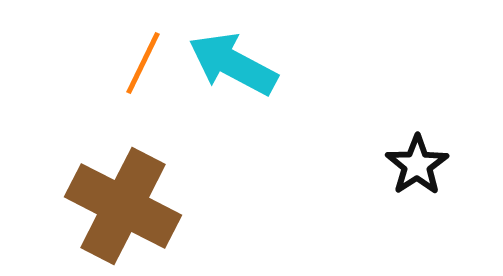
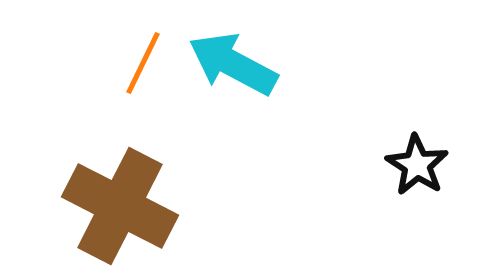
black star: rotated 6 degrees counterclockwise
brown cross: moved 3 px left
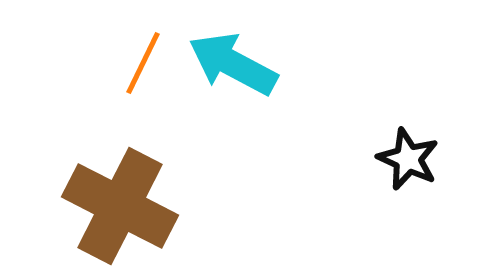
black star: moved 9 px left, 6 px up; rotated 8 degrees counterclockwise
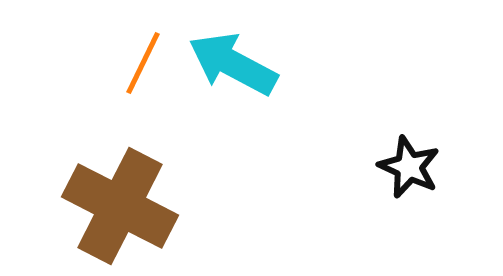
black star: moved 1 px right, 8 px down
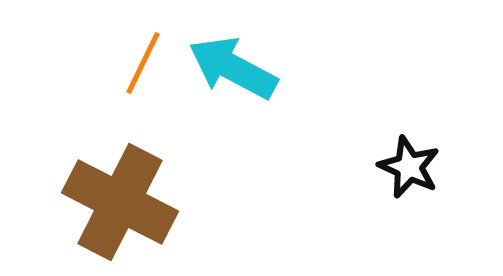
cyan arrow: moved 4 px down
brown cross: moved 4 px up
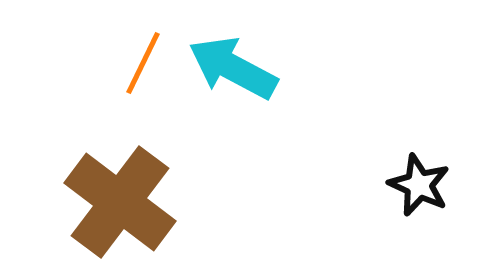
black star: moved 10 px right, 18 px down
brown cross: rotated 10 degrees clockwise
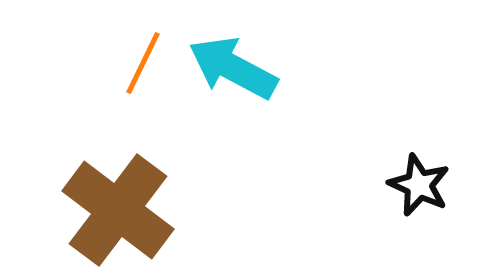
brown cross: moved 2 px left, 8 px down
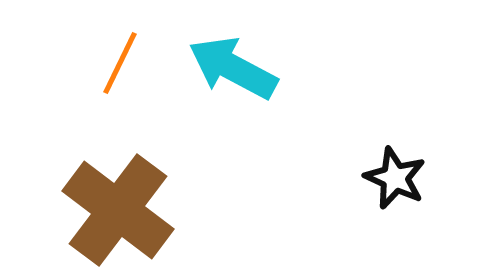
orange line: moved 23 px left
black star: moved 24 px left, 7 px up
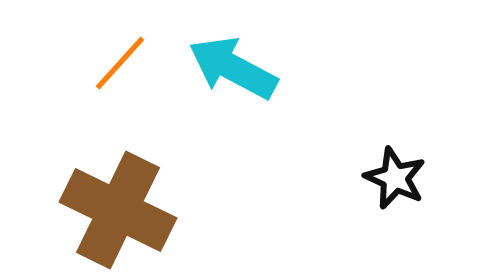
orange line: rotated 16 degrees clockwise
brown cross: rotated 11 degrees counterclockwise
